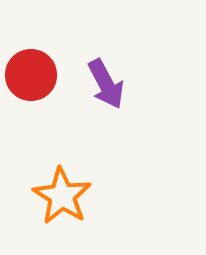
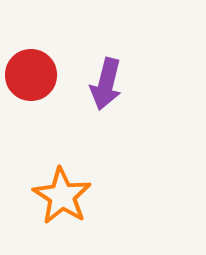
purple arrow: rotated 42 degrees clockwise
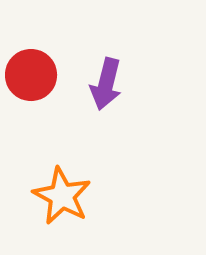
orange star: rotated 4 degrees counterclockwise
